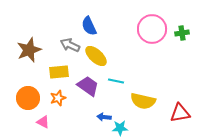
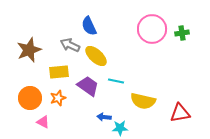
orange circle: moved 2 px right
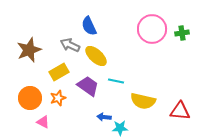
yellow rectangle: rotated 24 degrees counterclockwise
red triangle: moved 2 px up; rotated 15 degrees clockwise
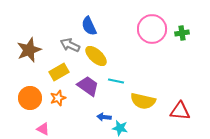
pink triangle: moved 7 px down
cyan star: rotated 14 degrees clockwise
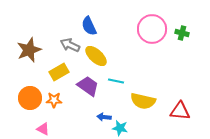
green cross: rotated 24 degrees clockwise
orange star: moved 4 px left, 2 px down; rotated 21 degrees clockwise
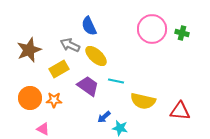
yellow rectangle: moved 3 px up
blue arrow: rotated 48 degrees counterclockwise
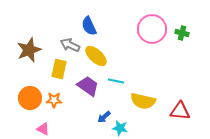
yellow rectangle: rotated 48 degrees counterclockwise
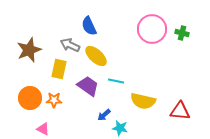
blue arrow: moved 2 px up
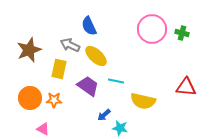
red triangle: moved 6 px right, 24 px up
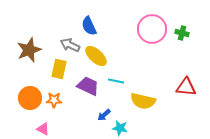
purple trapezoid: rotated 10 degrees counterclockwise
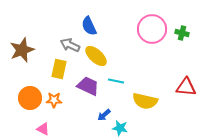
brown star: moved 7 px left
yellow semicircle: moved 2 px right
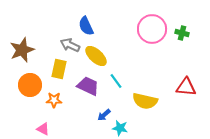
blue semicircle: moved 3 px left
cyan line: rotated 42 degrees clockwise
orange circle: moved 13 px up
